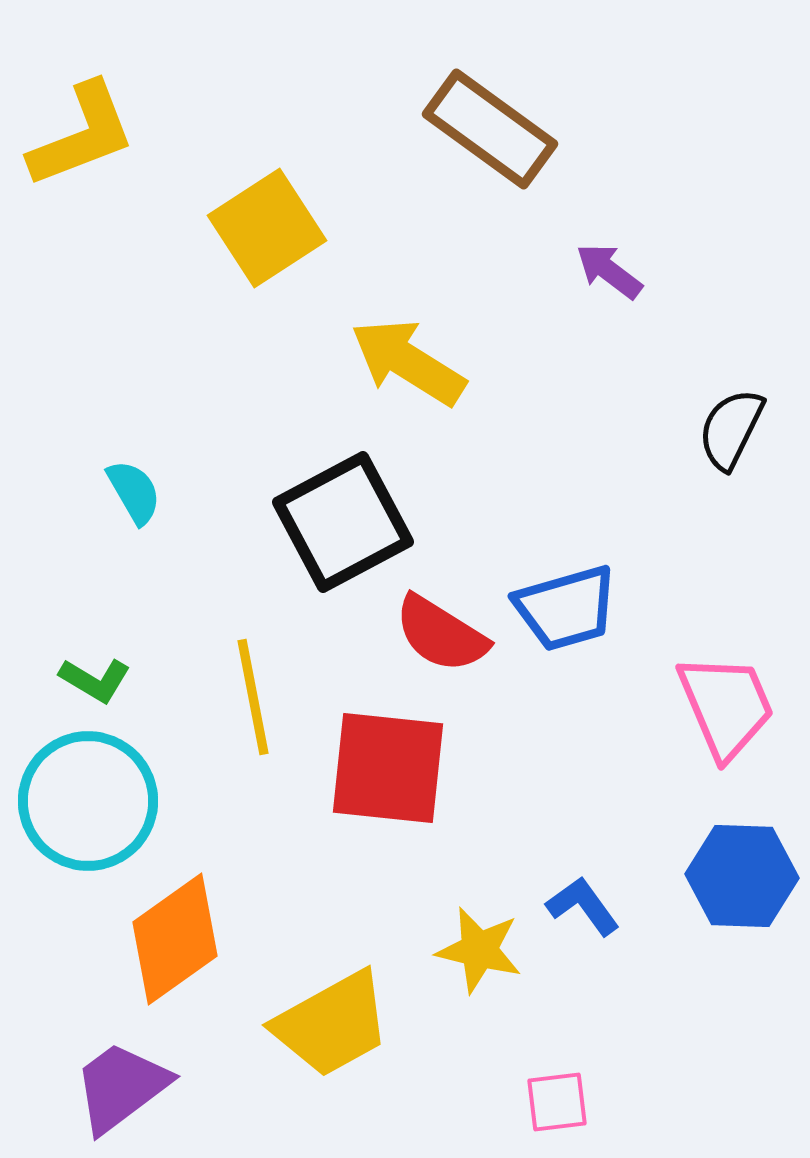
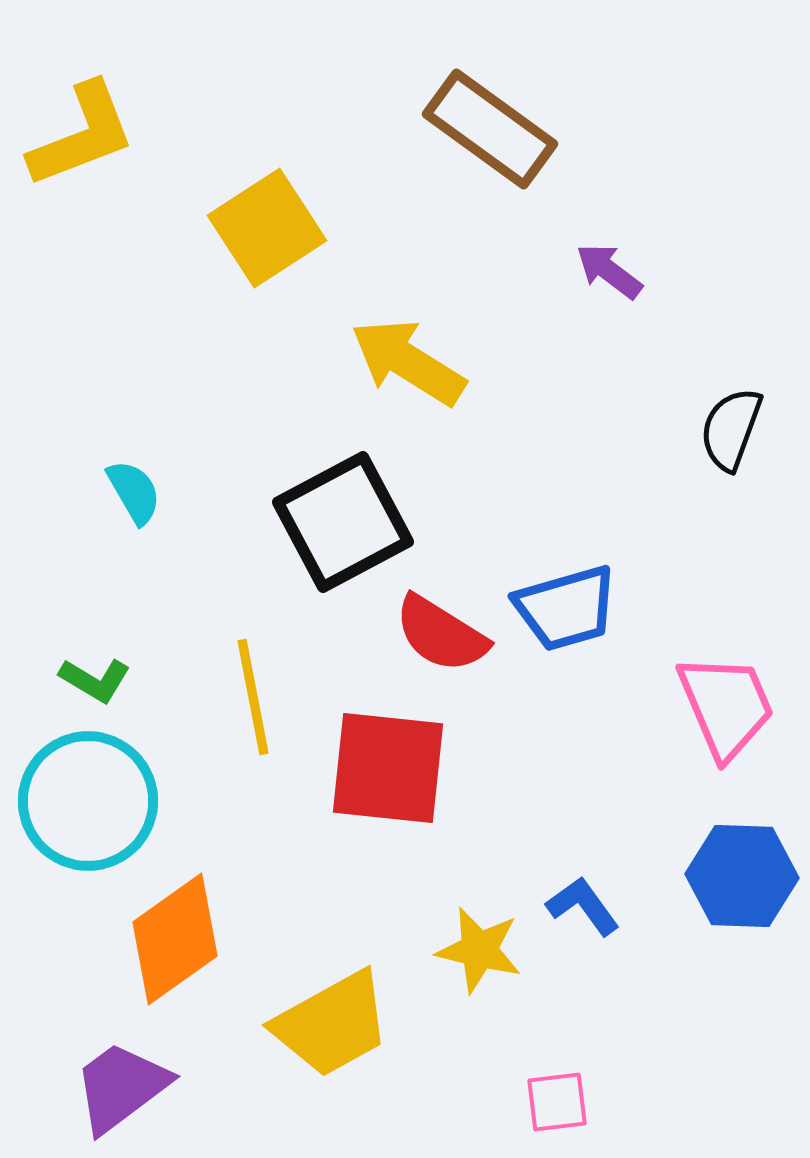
black semicircle: rotated 6 degrees counterclockwise
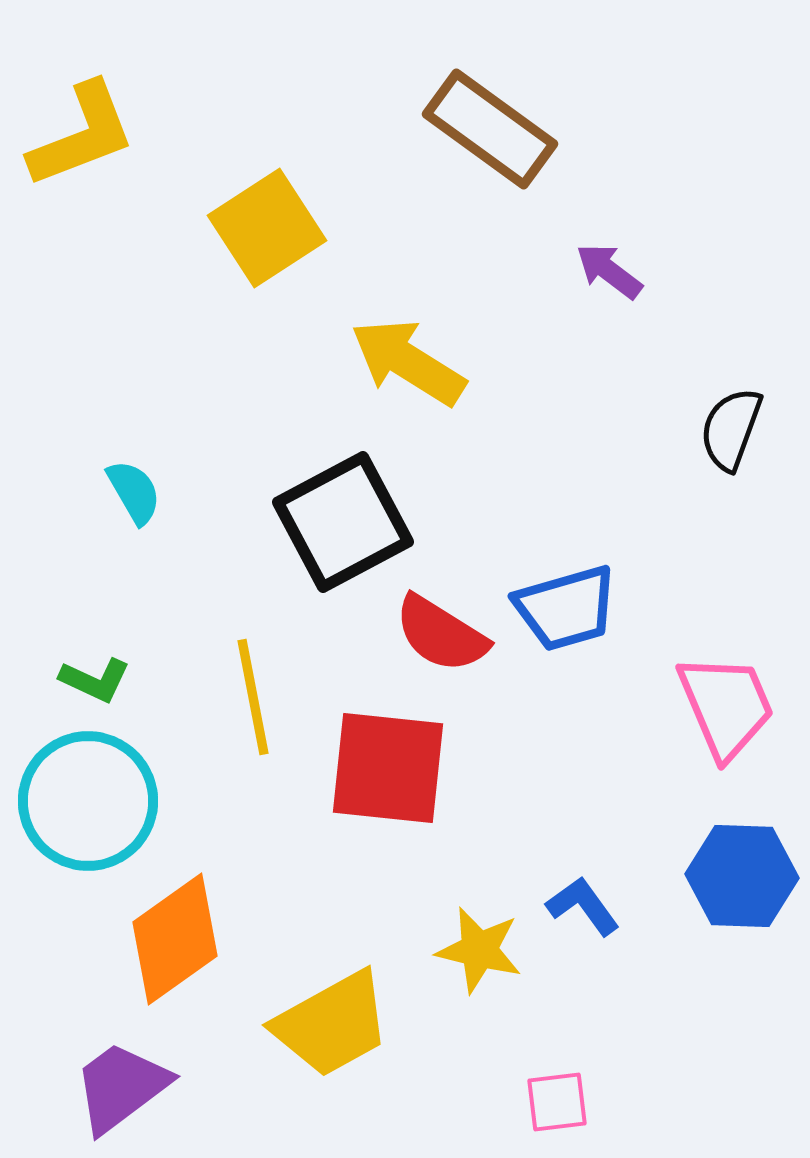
green L-shape: rotated 6 degrees counterclockwise
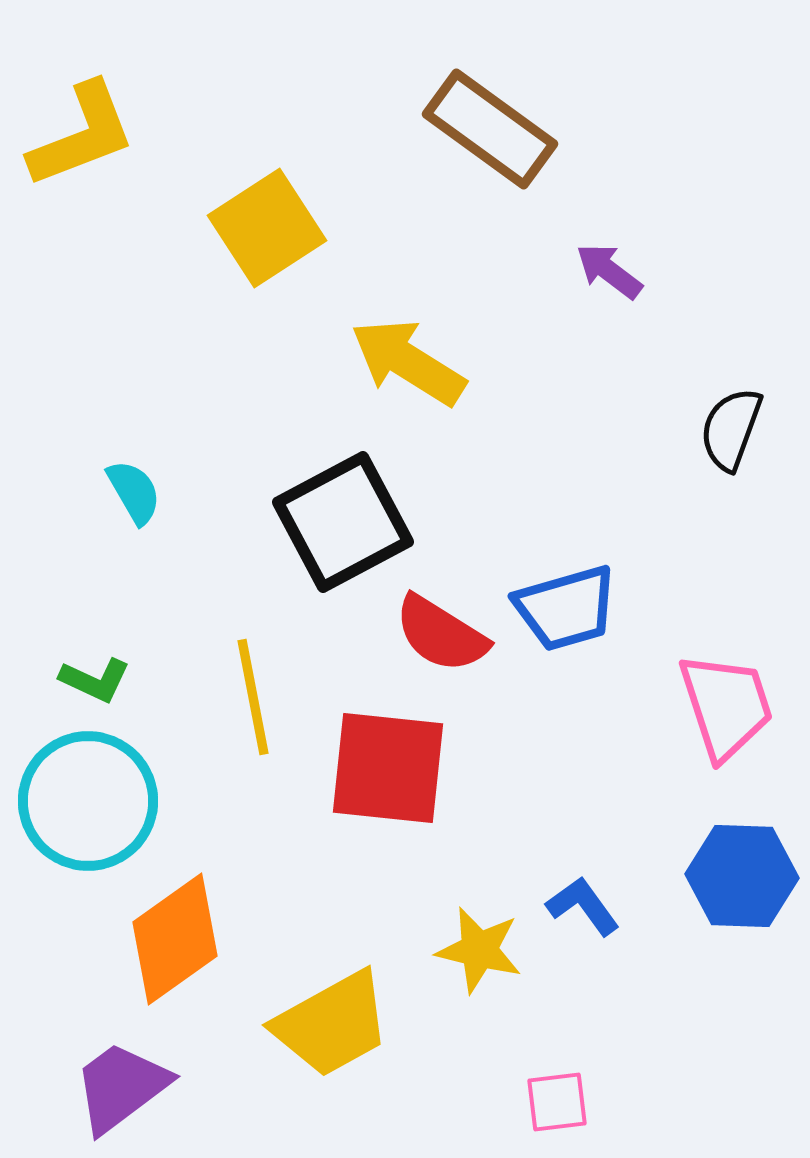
pink trapezoid: rotated 5 degrees clockwise
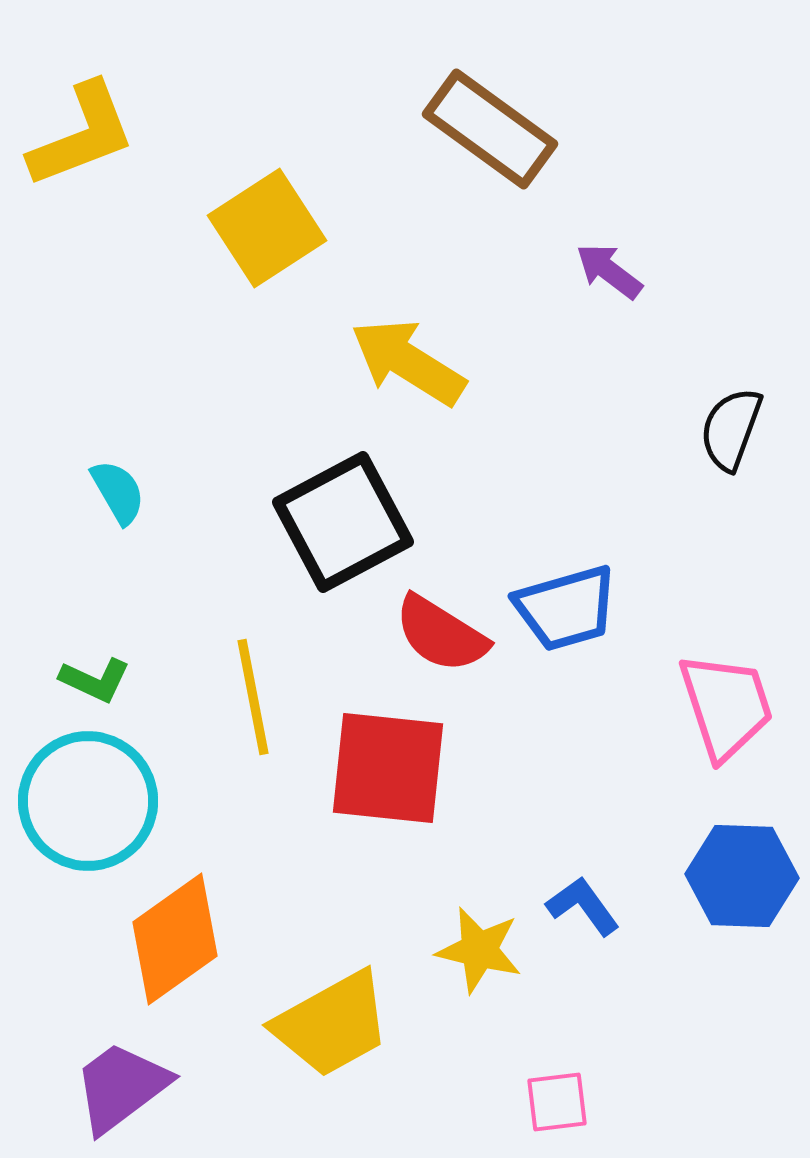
cyan semicircle: moved 16 px left
